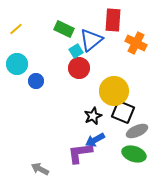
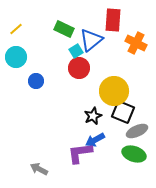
cyan circle: moved 1 px left, 7 px up
gray arrow: moved 1 px left
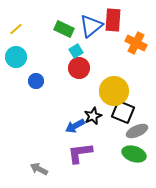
blue triangle: moved 14 px up
blue arrow: moved 20 px left, 14 px up
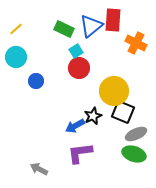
gray ellipse: moved 1 px left, 3 px down
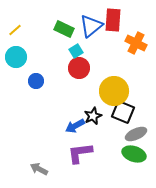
yellow line: moved 1 px left, 1 px down
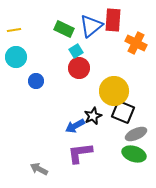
yellow line: moved 1 px left; rotated 32 degrees clockwise
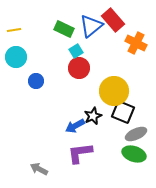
red rectangle: rotated 45 degrees counterclockwise
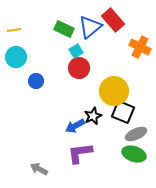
blue triangle: moved 1 px left, 1 px down
orange cross: moved 4 px right, 4 px down
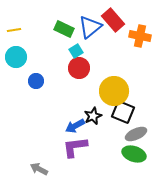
orange cross: moved 11 px up; rotated 15 degrees counterclockwise
purple L-shape: moved 5 px left, 6 px up
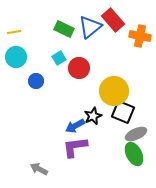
yellow line: moved 2 px down
cyan square: moved 17 px left, 7 px down
green ellipse: rotated 45 degrees clockwise
